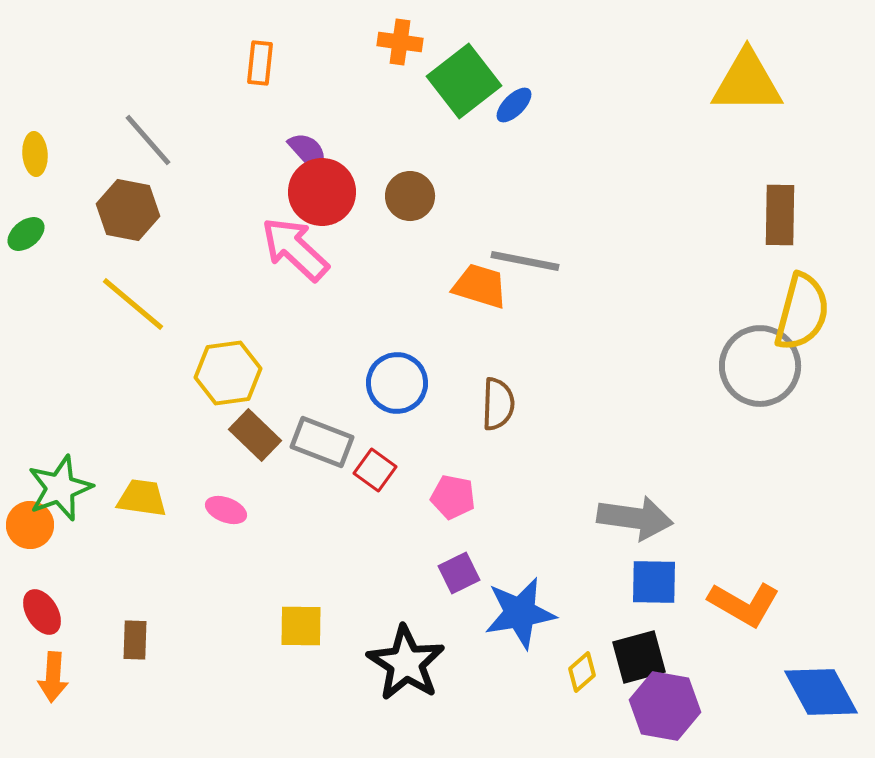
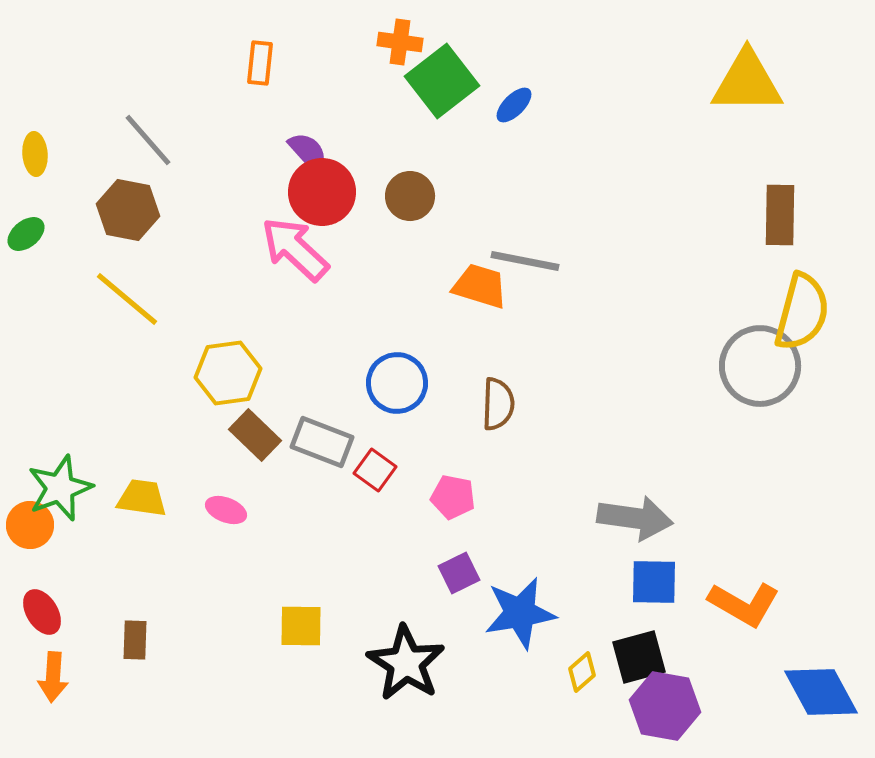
green square at (464, 81): moved 22 px left
yellow line at (133, 304): moved 6 px left, 5 px up
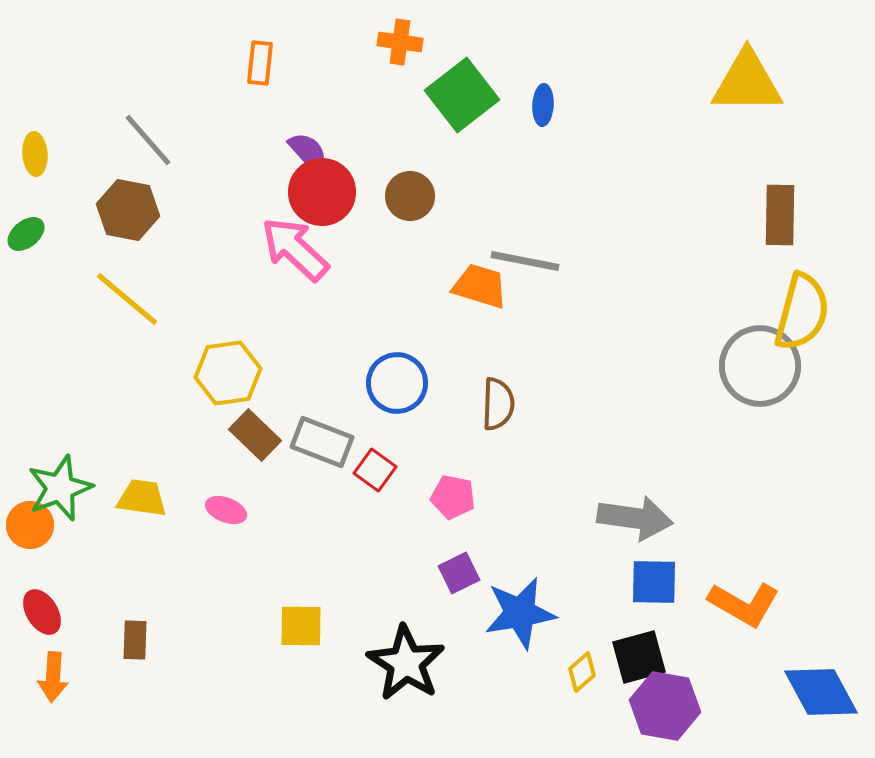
green square at (442, 81): moved 20 px right, 14 px down
blue ellipse at (514, 105): moved 29 px right; rotated 42 degrees counterclockwise
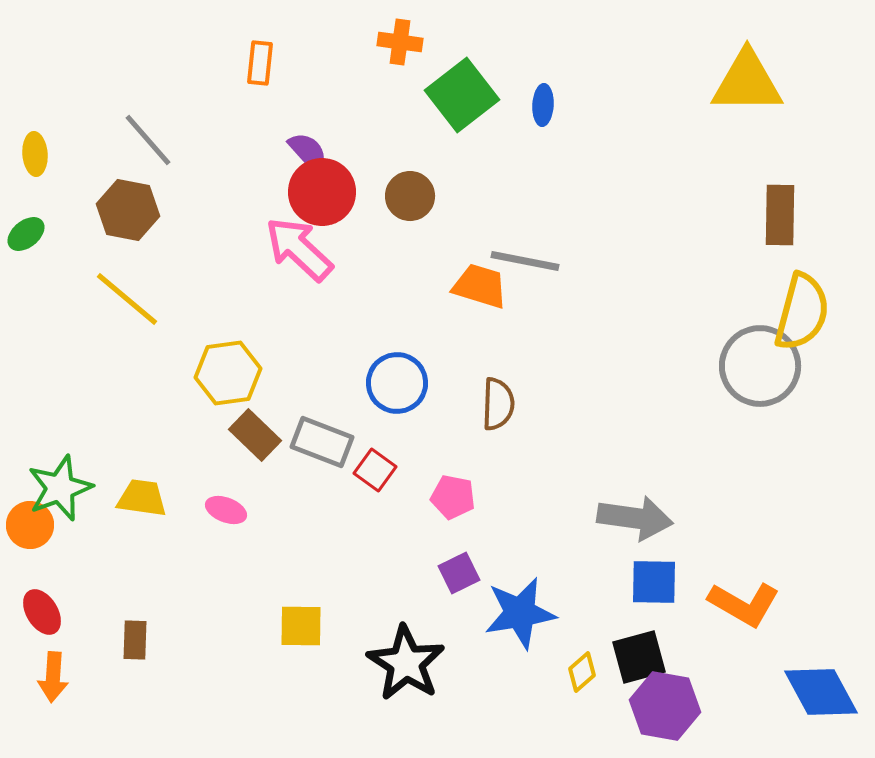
pink arrow at (295, 249): moved 4 px right
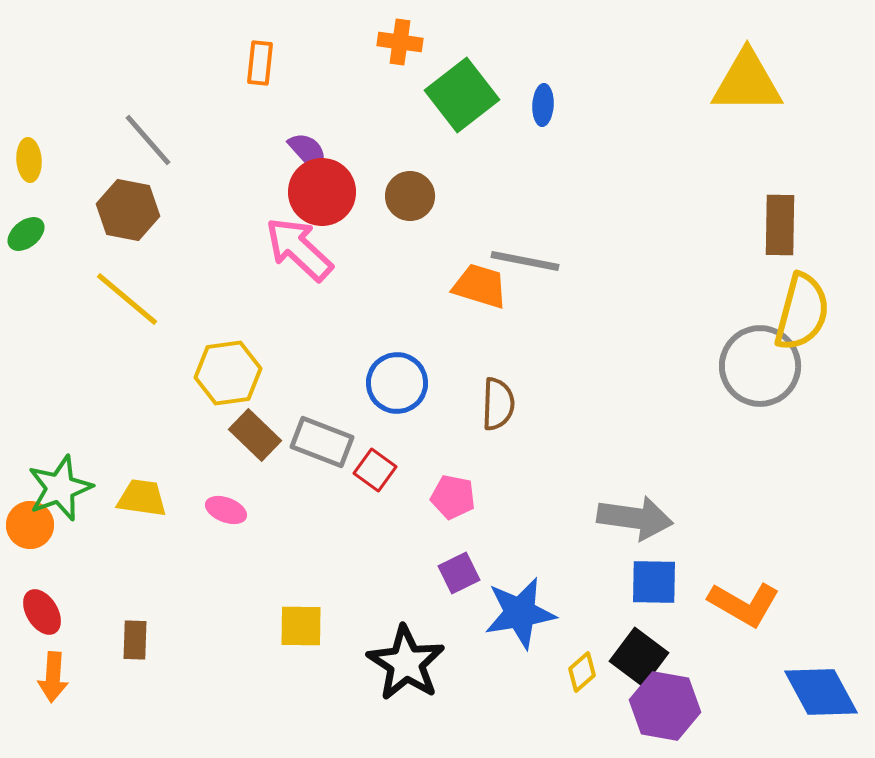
yellow ellipse at (35, 154): moved 6 px left, 6 px down
brown rectangle at (780, 215): moved 10 px down
black square at (639, 657): rotated 38 degrees counterclockwise
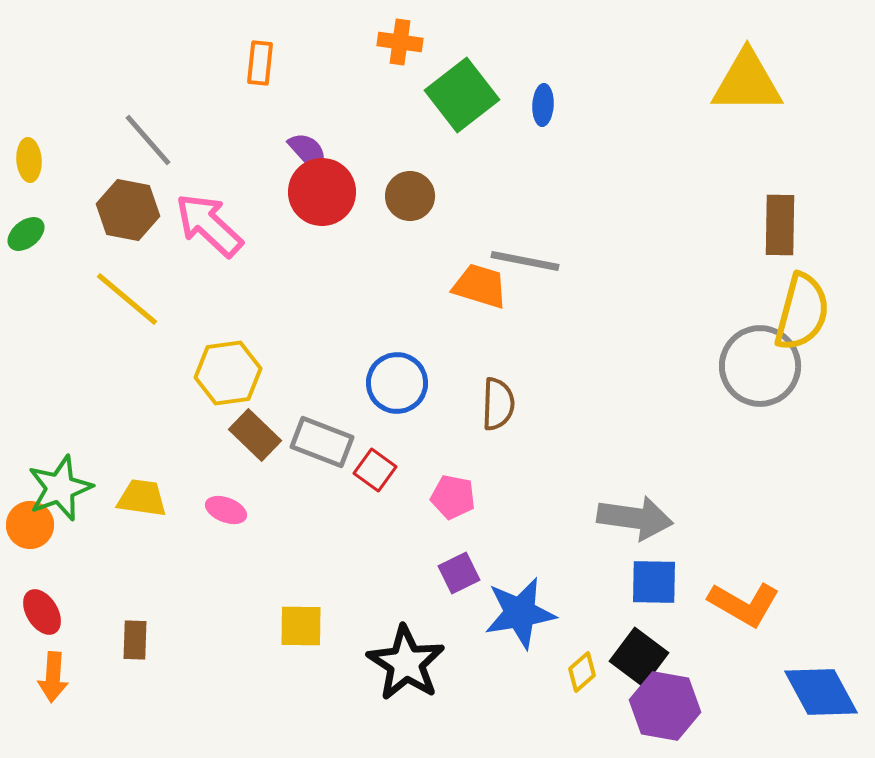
pink arrow at (299, 249): moved 90 px left, 24 px up
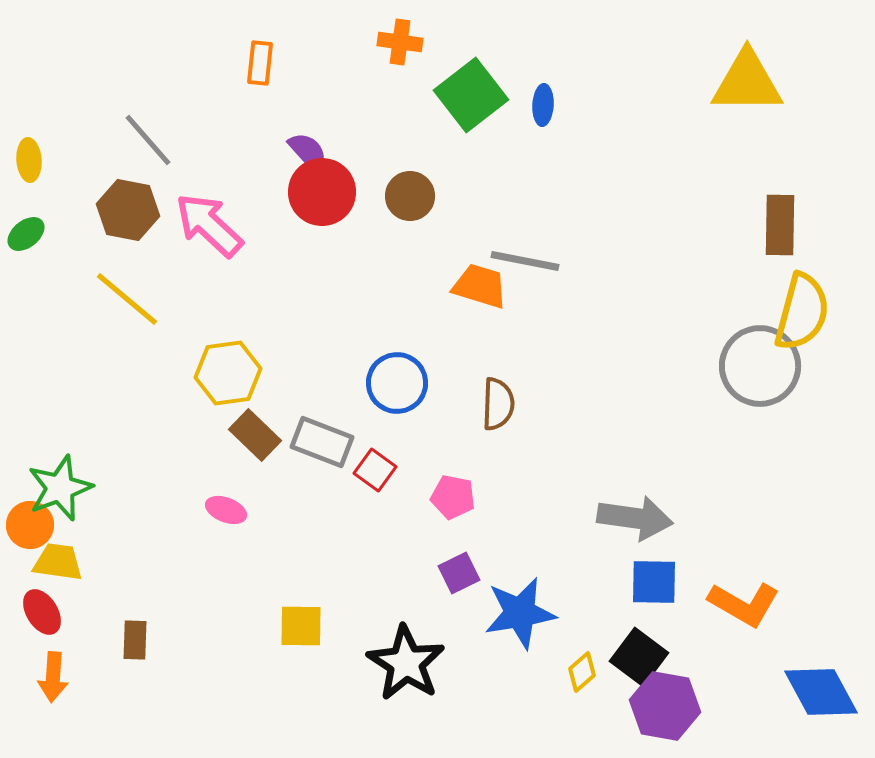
green square at (462, 95): moved 9 px right
yellow trapezoid at (142, 498): moved 84 px left, 64 px down
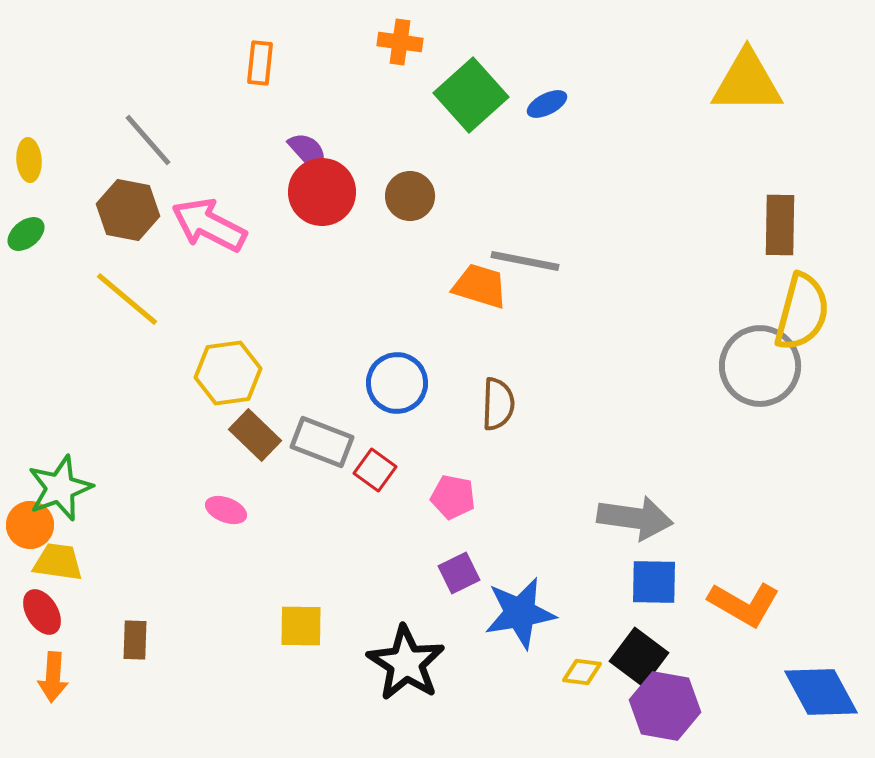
green square at (471, 95): rotated 4 degrees counterclockwise
blue ellipse at (543, 105): moved 4 px right, 1 px up; rotated 60 degrees clockwise
pink arrow at (209, 225): rotated 16 degrees counterclockwise
yellow diamond at (582, 672): rotated 48 degrees clockwise
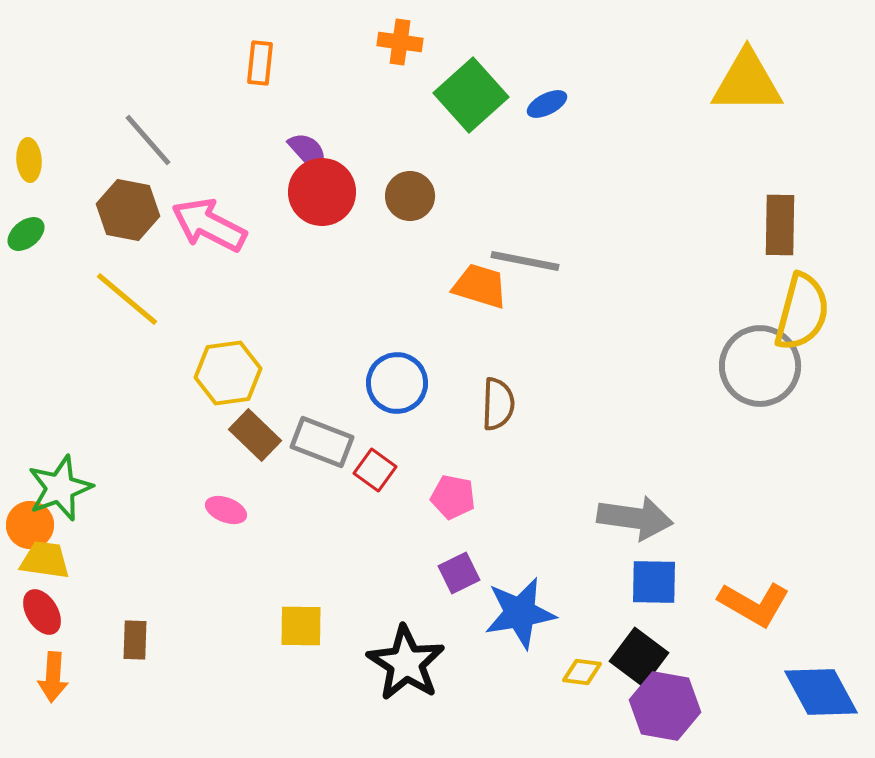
yellow trapezoid at (58, 562): moved 13 px left, 2 px up
orange L-shape at (744, 604): moved 10 px right
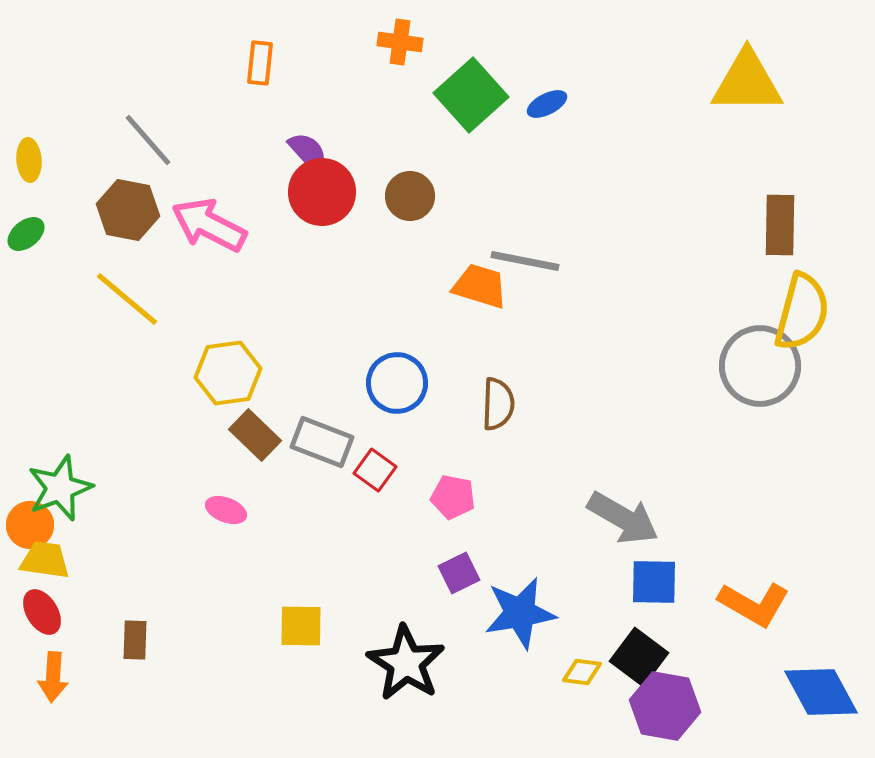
gray arrow at (635, 518): moved 12 px left; rotated 22 degrees clockwise
